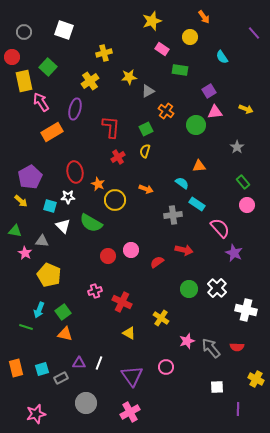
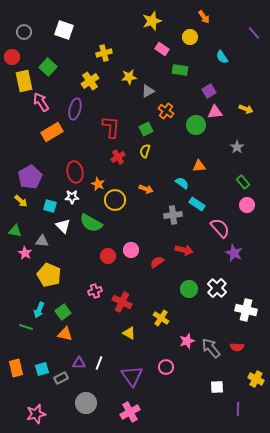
white star at (68, 197): moved 4 px right
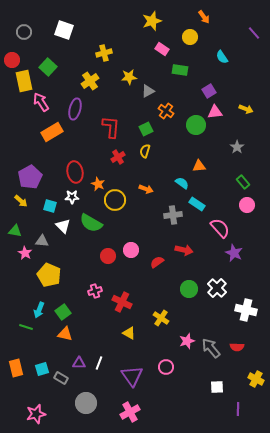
red circle at (12, 57): moved 3 px down
gray rectangle at (61, 378): rotated 56 degrees clockwise
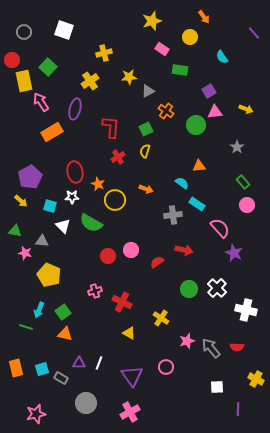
pink star at (25, 253): rotated 16 degrees counterclockwise
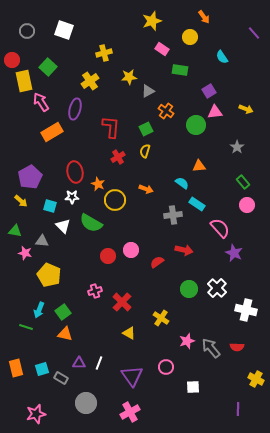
gray circle at (24, 32): moved 3 px right, 1 px up
red cross at (122, 302): rotated 18 degrees clockwise
white square at (217, 387): moved 24 px left
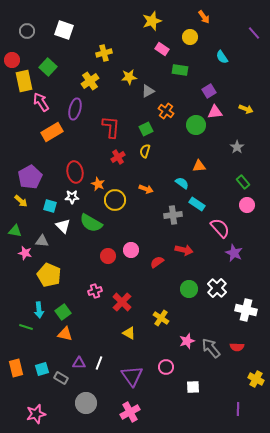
cyan arrow at (39, 310): rotated 28 degrees counterclockwise
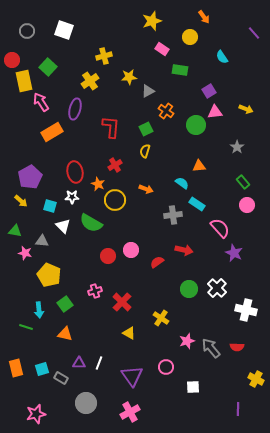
yellow cross at (104, 53): moved 3 px down
red cross at (118, 157): moved 3 px left, 8 px down
green square at (63, 312): moved 2 px right, 8 px up
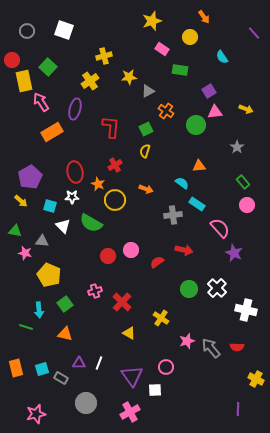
white square at (193, 387): moved 38 px left, 3 px down
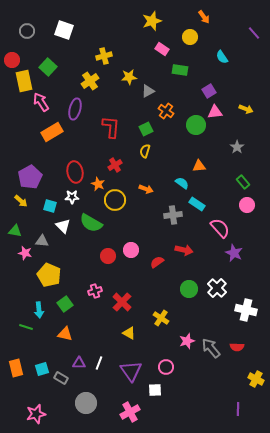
purple triangle at (132, 376): moved 1 px left, 5 px up
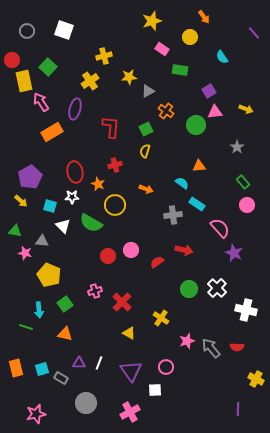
red cross at (115, 165): rotated 16 degrees clockwise
yellow circle at (115, 200): moved 5 px down
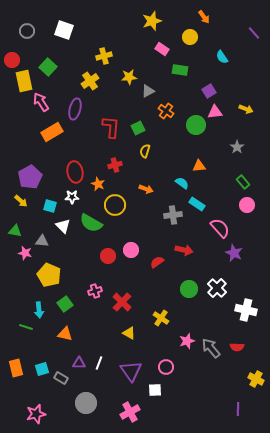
green square at (146, 129): moved 8 px left, 1 px up
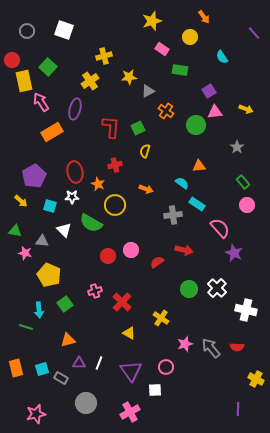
purple pentagon at (30, 177): moved 4 px right, 1 px up
white triangle at (63, 226): moved 1 px right, 4 px down
orange triangle at (65, 334): moved 3 px right, 6 px down; rotated 28 degrees counterclockwise
pink star at (187, 341): moved 2 px left, 3 px down
